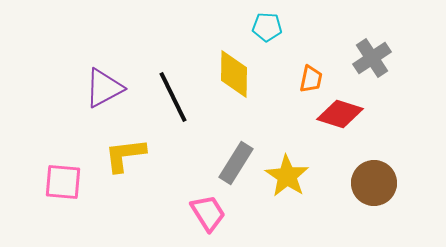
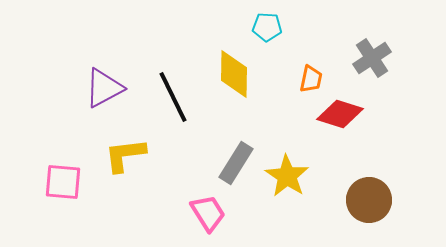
brown circle: moved 5 px left, 17 px down
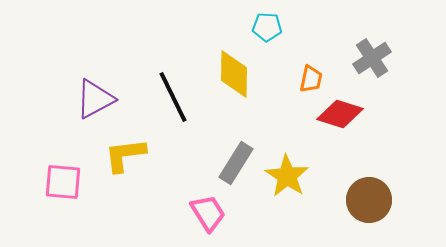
purple triangle: moved 9 px left, 11 px down
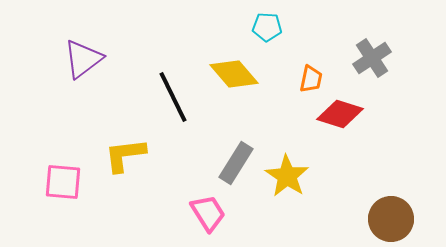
yellow diamond: rotated 42 degrees counterclockwise
purple triangle: moved 12 px left, 40 px up; rotated 9 degrees counterclockwise
brown circle: moved 22 px right, 19 px down
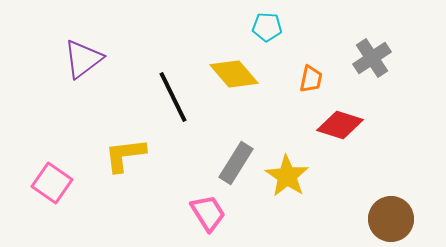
red diamond: moved 11 px down
pink square: moved 11 px left, 1 px down; rotated 30 degrees clockwise
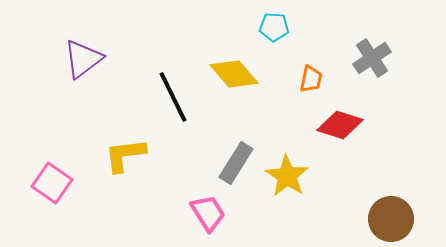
cyan pentagon: moved 7 px right
